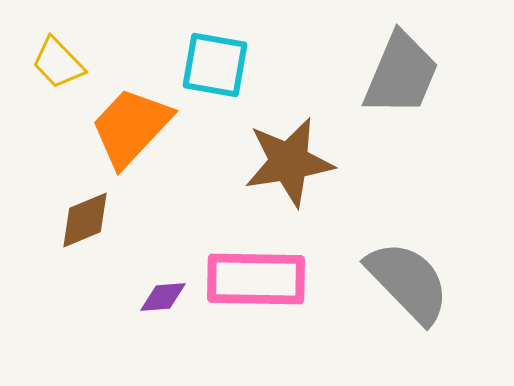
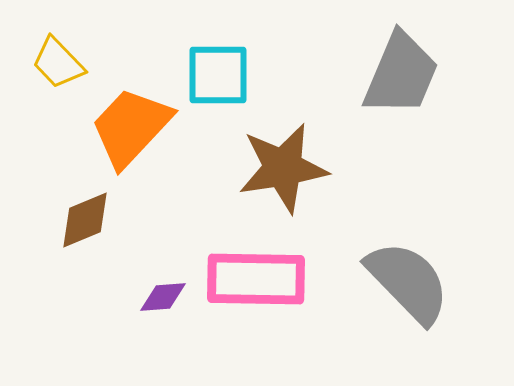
cyan square: moved 3 px right, 10 px down; rotated 10 degrees counterclockwise
brown star: moved 6 px left, 6 px down
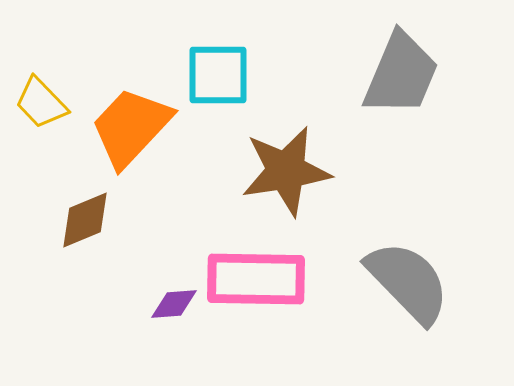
yellow trapezoid: moved 17 px left, 40 px down
brown star: moved 3 px right, 3 px down
purple diamond: moved 11 px right, 7 px down
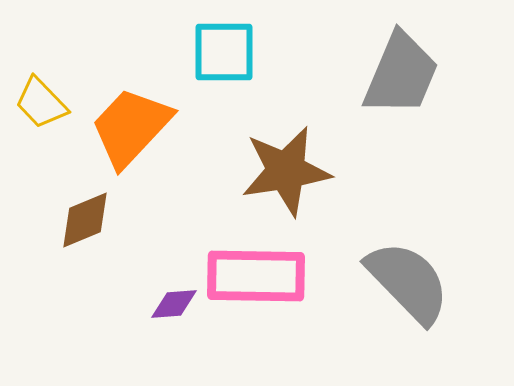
cyan square: moved 6 px right, 23 px up
pink rectangle: moved 3 px up
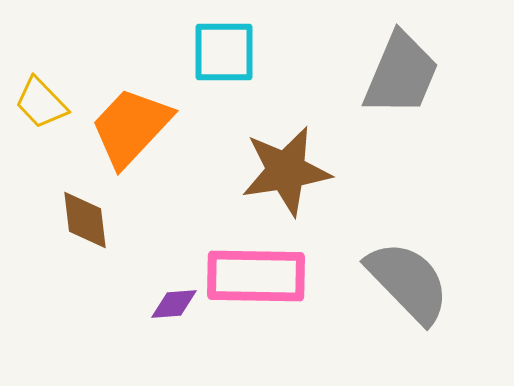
brown diamond: rotated 74 degrees counterclockwise
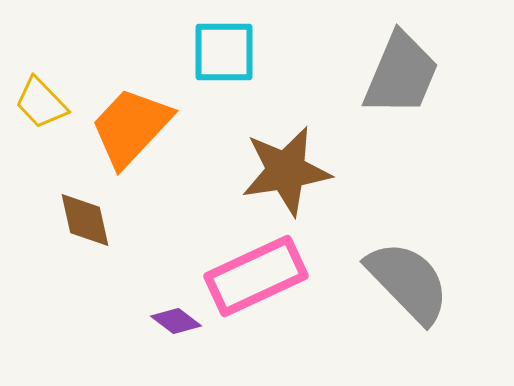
brown diamond: rotated 6 degrees counterclockwise
pink rectangle: rotated 26 degrees counterclockwise
purple diamond: moved 2 px right, 17 px down; rotated 42 degrees clockwise
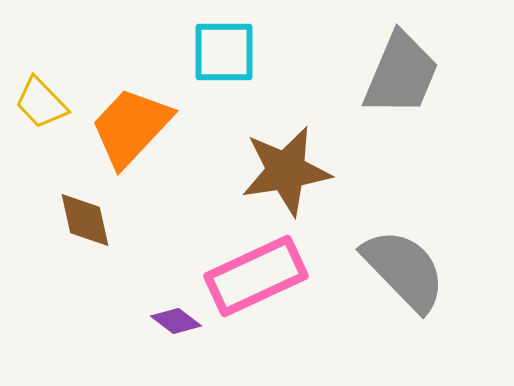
gray semicircle: moved 4 px left, 12 px up
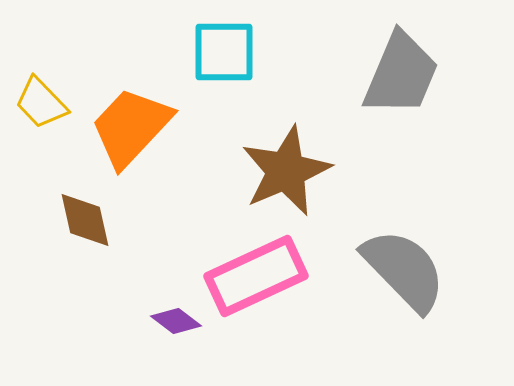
brown star: rotated 14 degrees counterclockwise
